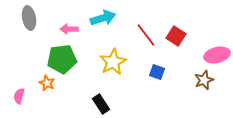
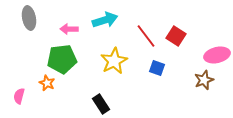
cyan arrow: moved 2 px right, 2 px down
red line: moved 1 px down
yellow star: moved 1 px right, 1 px up
blue square: moved 4 px up
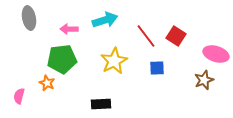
pink ellipse: moved 1 px left, 1 px up; rotated 30 degrees clockwise
blue square: rotated 21 degrees counterclockwise
black rectangle: rotated 60 degrees counterclockwise
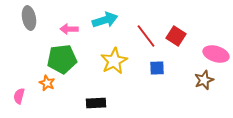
black rectangle: moved 5 px left, 1 px up
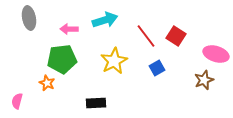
blue square: rotated 28 degrees counterclockwise
pink semicircle: moved 2 px left, 5 px down
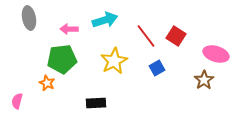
brown star: rotated 12 degrees counterclockwise
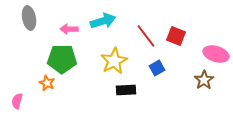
cyan arrow: moved 2 px left, 1 px down
red square: rotated 12 degrees counterclockwise
green pentagon: rotated 8 degrees clockwise
black rectangle: moved 30 px right, 13 px up
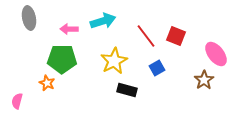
pink ellipse: rotated 35 degrees clockwise
black rectangle: moved 1 px right; rotated 18 degrees clockwise
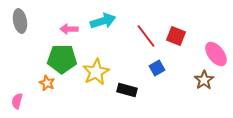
gray ellipse: moved 9 px left, 3 px down
yellow star: moved 18 px left, 11 px down
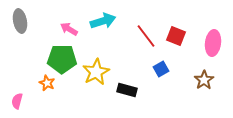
pink arrow: rotated 30 degrees clockwise
pink ellipse: moved 3 px left, 11 px up; rotated 45 degrees clockwise
blue square: moved 4 px right, 1 px down
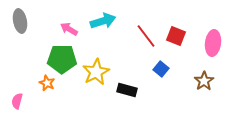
blue square: rotated 21 degrees counterclockwise
brown star: moved 1 px down
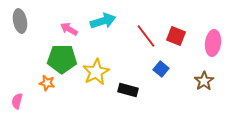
orange star: rotated 14 degrees counterclockwise
black rectangle: moved 1 px right
